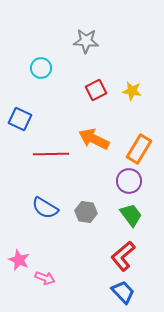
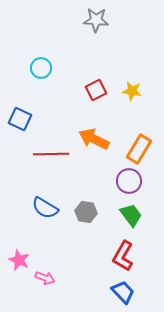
gray star: moved 10 px right, 21 px up
red L-shape: rotated 20 degrees counterclockwise
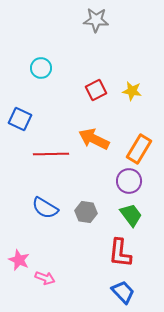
red L-shape: moved 3 px left, 3 px up; rotated 24 degrees counterclockwise
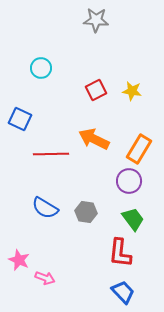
green trapezoid: moved 2 px right, 4 px down
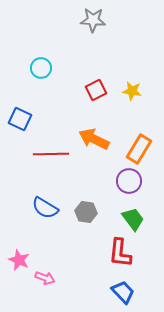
gray star: moved 3 px left
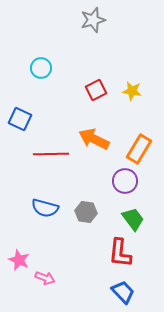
gray star: rotated 20 degrees counterclockwise
purple circle: moved 4 px left
blue semicircle: rotated 16 degrees counterclockwise
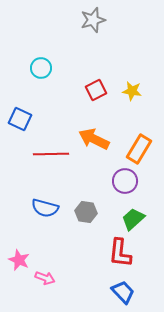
green trapezoid: rotated 95 degrees counterclockwise
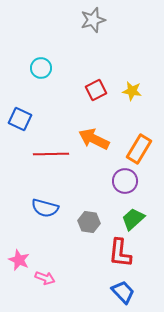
gray hexagon: moved 3 px right, 10 px down
